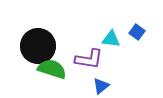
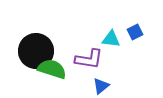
blue square: moved 2 px left; rotated 28 degrees clockwise
black circle: moved 2 px left, 5 px down
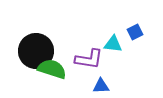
cyan triangle: moved 2 px right, 5 px down
blue triangle: rotated 36 degrees clockwise
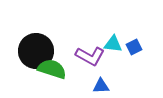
blue square: moved 1 px left, 15 px down
purple L-shape: moved 1 px right, 3 px up; rotated 20 degrees clockwise
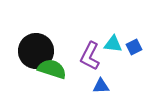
purple L-shape: rotated 88 degrees clockwise
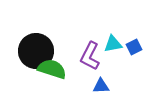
cyan triangle: rotated 18 degrees counterclockwise
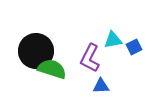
cyan triangle: moved 4 px up
purple L-shape: moved 2 px down
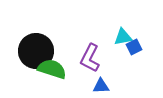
cyan triangle: moved 10 px right, 3 px up
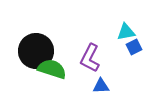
cyan triangle: moved 3 px right, 5 px up
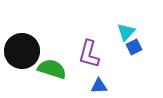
cyan triangle: rotated 36 degrees counterclockwise
black circle: moved 14 px left
purple L-shape: moved 1 px left, 4 px up; rotated 12 degrees counterclockwise
blue triangle: moved 2 px left
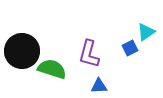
cyan triangle: moved 20 px right; rotated 12 degrees clockwise
blue square: moved 4 px left, 1 px down
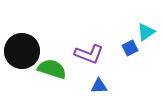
purple L-shape: rotated 84 degrees counterclockwise
